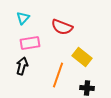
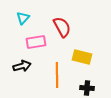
red semicircle: rotated 140 degrees counterclockwise
pink rectangle: moved 6 px right, 1 px up
yellow rectangle: rotated 24 degrees counterclockwise
black arrow: rotated 60 degrees clockwise
orange line: moved 1 px left; rotated 20 degrees counterclockwise
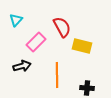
cyan triangle: moved 7 px left, 2 px down
pink rectangle: rotated 36 degrees counterclockwise
yellow rectangle: moved 11 px up
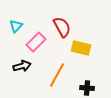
cyan triangle: moved 6 px down
yellow rectangle: moved 1 px left, 2 px down
orange line: rotated 30 degrees clockwise
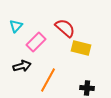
red semicircle: moved 3 px right, 1 px down; rotated 20 degrees counterclockwise
orange line: moved 9 px left, 5 px down
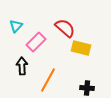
black arrow: rotated 78 degrees counterclockwise
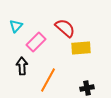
yellow rectangle: rotated 18 degrees counterclockwise
black cross: rotated 16 degrees counterclockwise
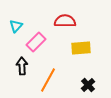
red semicircle: moved 7 px up; rotated 40 degrees counterclockwise
black cross: moved 1 px right, 3 px up; rotated 32 degrees counterclockwise
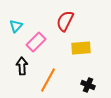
red semicircle: rotated 65 degrees counterclockwise
black cross: rotated 24 degrees counterclockwise
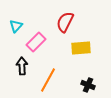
red semicircle: moved 1 px down
